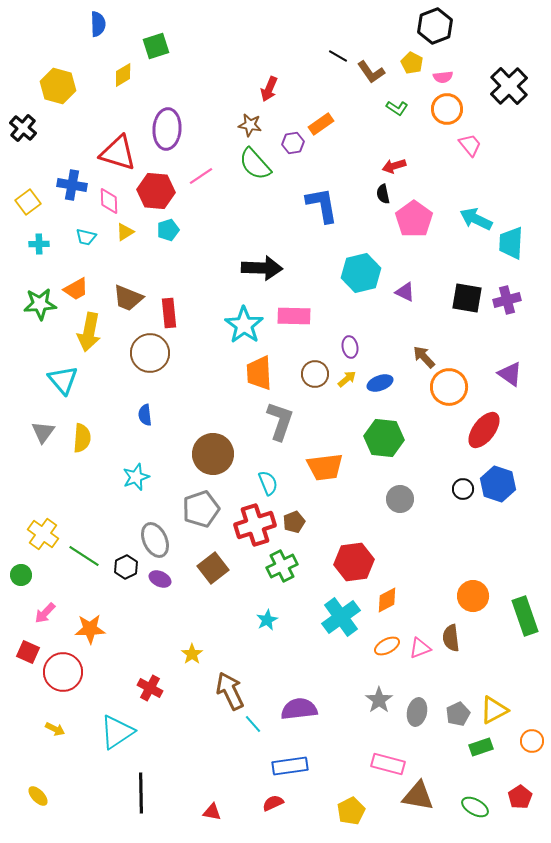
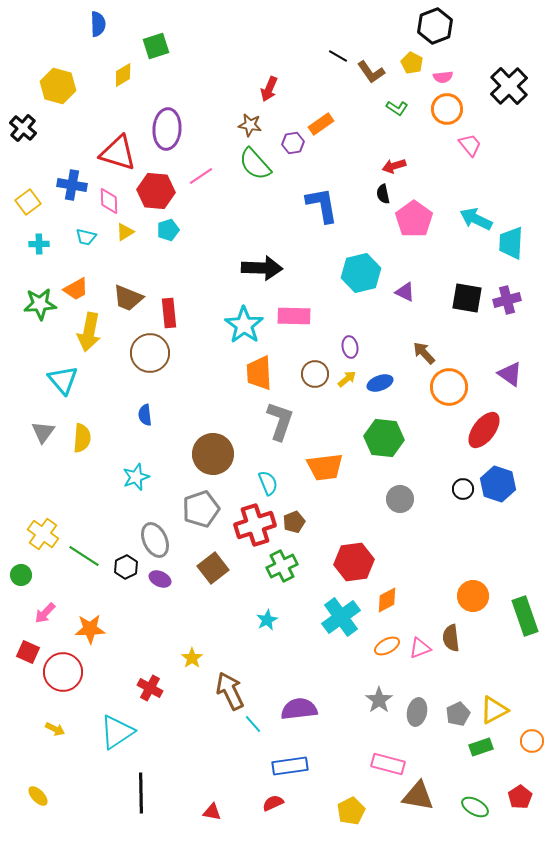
brown arrow at (424, 357): moved 4 px up
yellow star at (192, 654): moved 4 px down
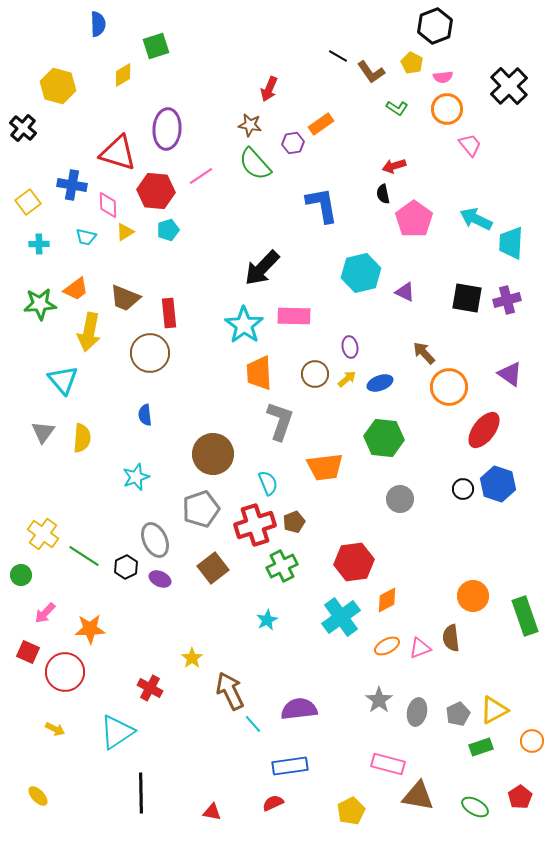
pink diamond at (109, 201): moved 1 px left, 4 px down
black arrow at (262, 268): rotated 132 degrees clockwise
orange trapezoid at (76, 289): rotated 8 degrees counterclockwise
brown trapezoid at (128, 298): moved 3 px left
red circle at (63, 672): moved 2 px right
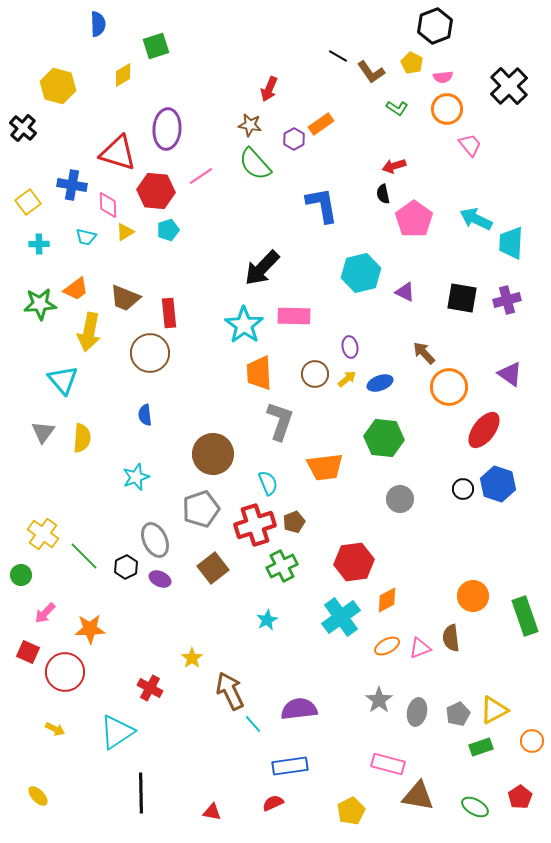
purple hexagon at (293, 143): moved 1 px right, 4 px up; rotated 20 degrees counterclockwise
black square at (467, 298): moved 5 px left
green line at (84, 556): rotated 12 degrees clockwise
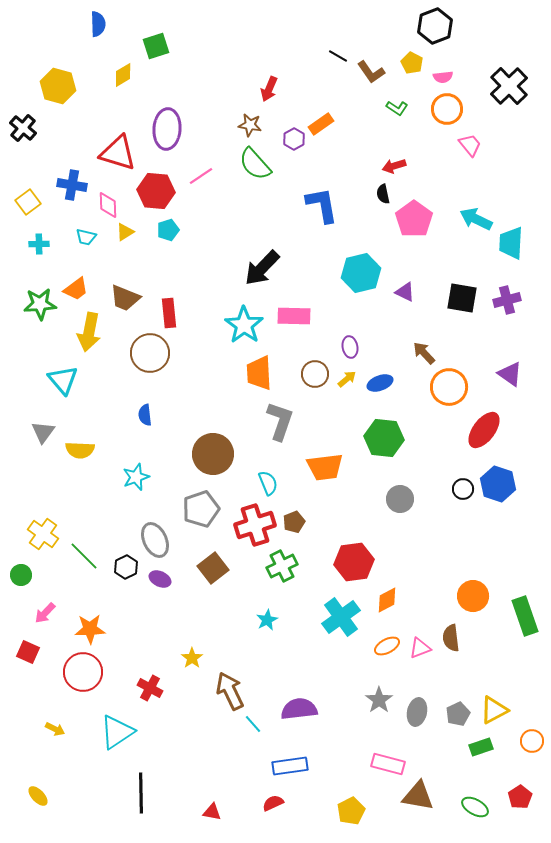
yellow semicircle at (82, 438): moved 2 px left, 12 px down; rotated 88 degrees clockwise
red circle at (65, 672): moved 18 px right
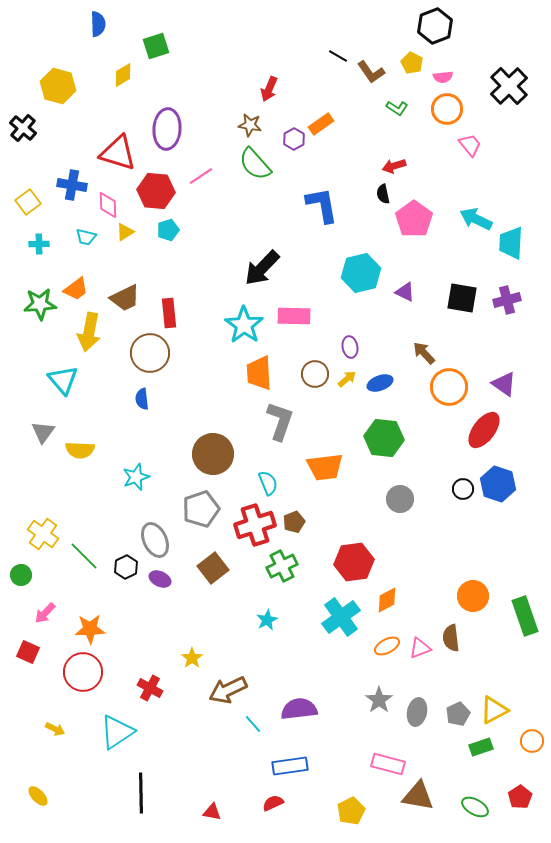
brown trapezoid at (125, 298): rotated 48 degrees counterclockwise
purple triangle at (510, 374): moved 6 px left, 10 px down
blue semicircle at (145, 415): moved 3 px left, 16 px up
brown arrow at (230, 691): moved 2 px left, 1 px up; rotated 90 degrees counterclockwise
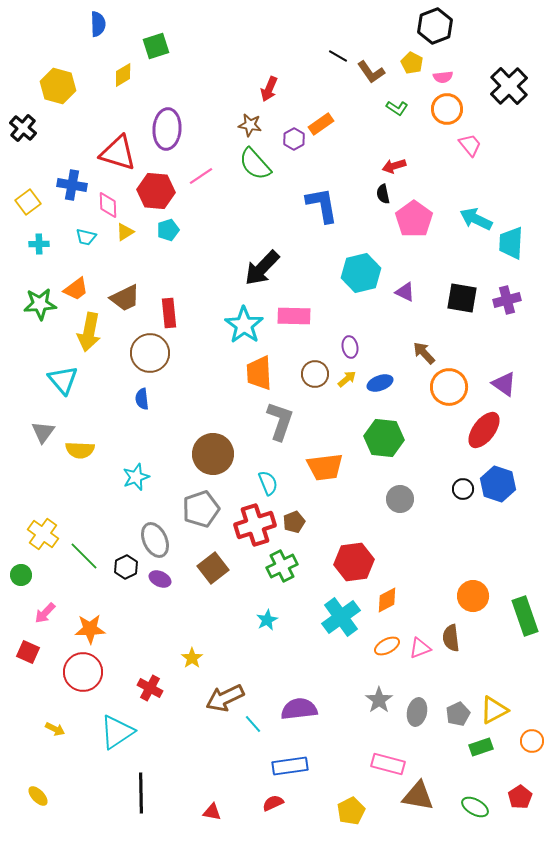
brown arrow at (228, 690): moved 3 px left, 8 px down
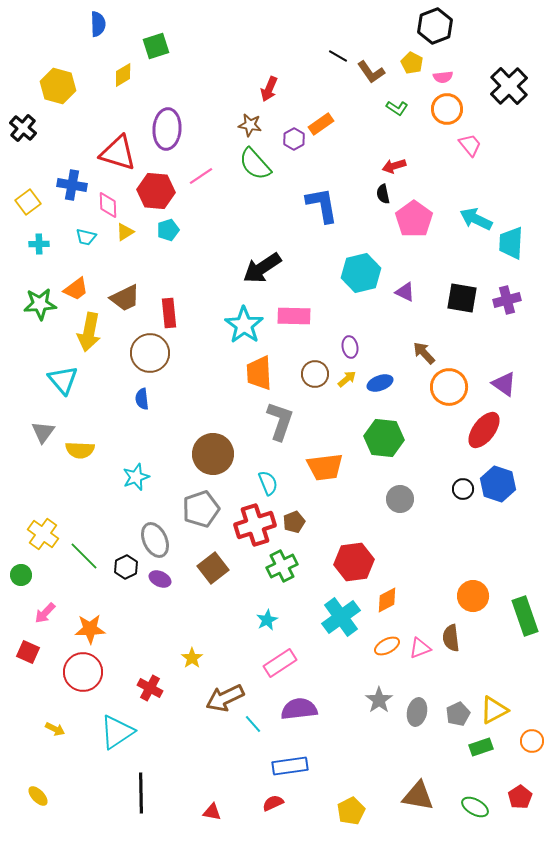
black arrow at (262, 268): rotated 12 degrees clockwise
pink rectangle at (388, 764): moved 108 px left, 101 px up; rotated 48 degrees counterclockwise
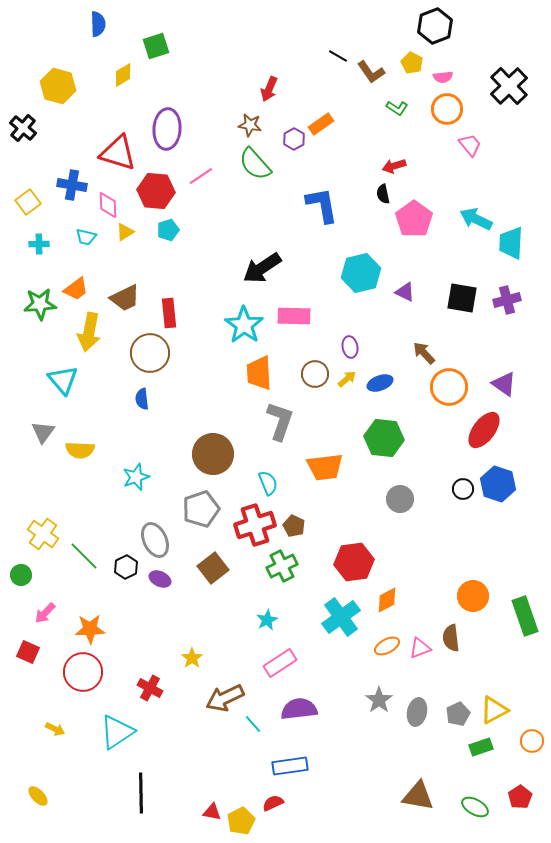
brown pentagon at (294, 522): moved 4 px down; rotated 25 degrees counterclockwise
yellow pentagon at (351, 811): moved 110 px left, 10 px down
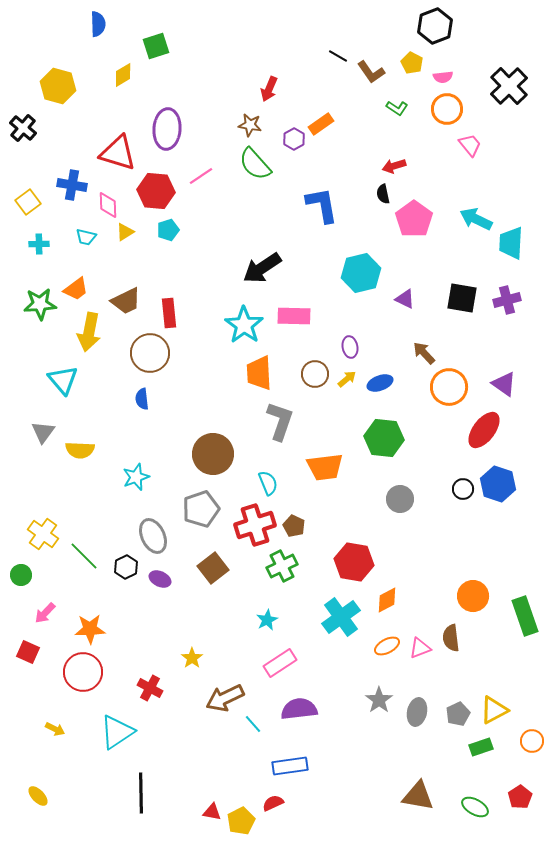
purple triangle at (405, 292): moved 7 px down
brown trapezoid at (125, 298): moved 1 px right, 3 px down
gray ellipse at (155, 540): moved 2 px left, 4 px up
red hexagon at (354, 562): rotated 18 degrees clockwise
